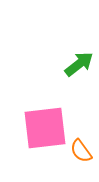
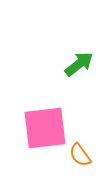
orange semicircle: moved 1 px left, 4 px down
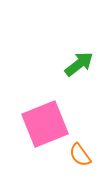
pink square: moved 4 px up; rotated 15 degrees counterclockwise
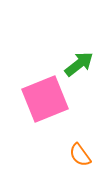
pink square: moved 25 px up
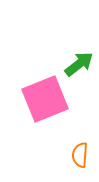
orange semicircle: rotated 40 degrees clockwise
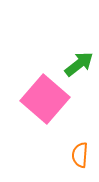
pink square: rotated 27 degrees counterclockwise
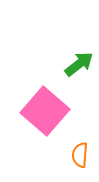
pink square: moved 12 px down
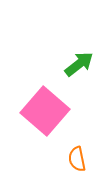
orange semicircle: moved 3 px left, 4 px down; rotated 15 degrees counterclockwise
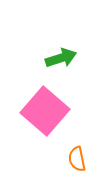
green arrow: moved 18 px left, 6 px up; rotated 20 degrees clockwise
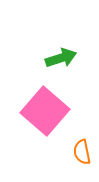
orange semicircle: moved 5 px right, 7 px up
